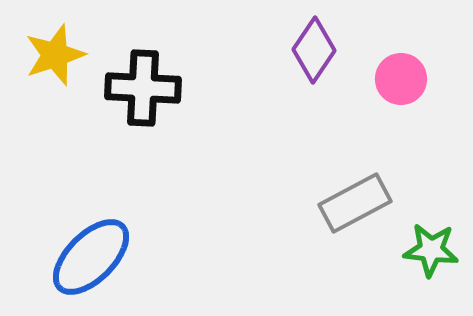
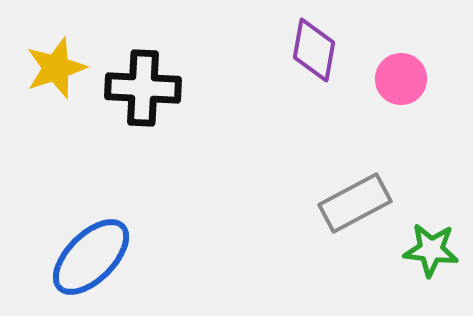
purple diamond: rotated 24 degrees counterclockwise
yellow star: moved 1 px right, 13 px down
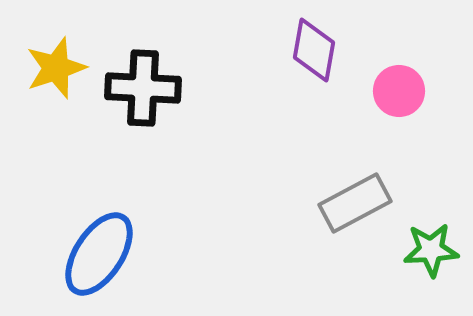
pink circle: moved 2 px left, 12 px down
green star: rotated 10 degrees counterclockwise
blue ellipse: moved 8 px right, 3 px up; rotated 12 degrees counterclockwise
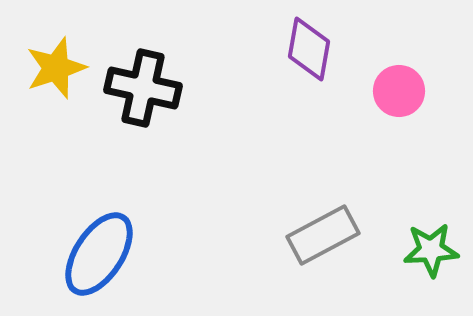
purple diamond: moved 5 px left, 1 px up
black cross: rotated 10 degrees clockwise
gray rectangle: moved 32 px left, 32 px down
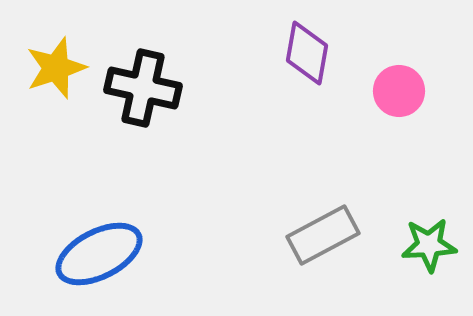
purple diamond: moved 2 px left, 4 px down
green star: moved 2 px left, 5 px up
blue ellipse: rotated 30 degrees clockwise
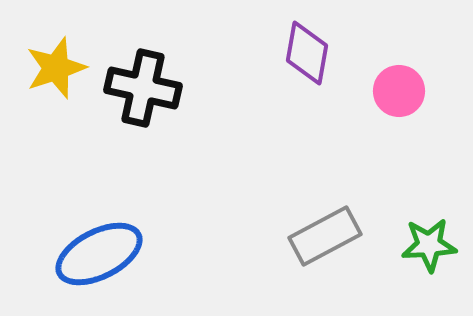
gray rectangle: moved 2 px right, 1 px down
